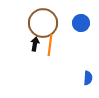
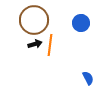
brown circle: moved 9 px left, 3 px up
black arrow: rotated 64 degrees clockwise
blue semicircle: rotated 32 degrees counterclockwise
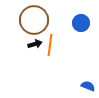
blue semicircle: moved 8 px down; rotated 40 degrees counterclockwise
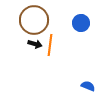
black arrow: rotated 32 degrees clockwise
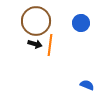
brown circle: moved 2 px right, 1 px down
blue semicircle: moved 1 px left, 1 px up
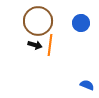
brown circle: moved 2 px right
black arrow: moved 1 px down
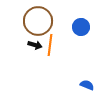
blue circle: moved 4 px down
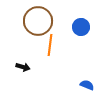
black arrow: moved 12 px left, 22 px down
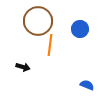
blue circle: moved 1 px left, 2 px down
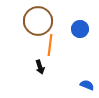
black arrow: moved 17 px right; rotated 56 degrees clockwise
